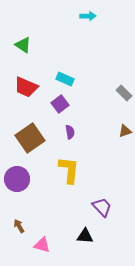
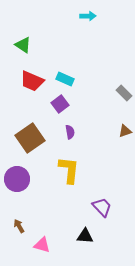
red trapezoid: moved 6 px right, 6 px up
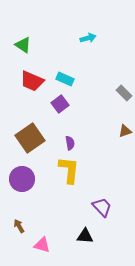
cyan arrow: moved 22 px down; rotated 14 degrees counterclockwise
purple semicircle: moved 11 px down
purple circle: moved 5 px right
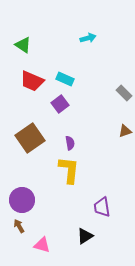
purple circle: moved 21 px down
purple trapezoid: rotated 145 degrees counterclockwise
black triangle: rotated 36 degrees counterclockwise
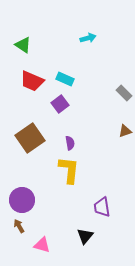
black triangle: rotated 18 degrees counterclockwise
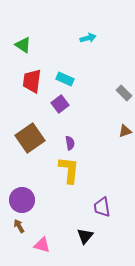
red trapezoid: rotated 75 degrees clockwise
